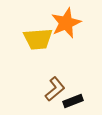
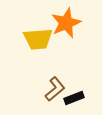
black rectangle: moved 1 px right, 3 px up
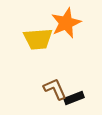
brown L-shape: rotated 75 degrees counterclockwise
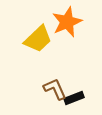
orange star: moved 1 px right, 1 px up
yellow trapezoid: rotated 40 degrees counterclockwise
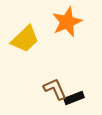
yellow trapezoid: moved 13 px left
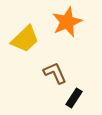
brown L-shape: moved 16 px up
black rectangle: rotated 36 degrees counterclockwise
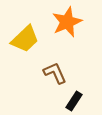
black rectangle: moved 3 px down
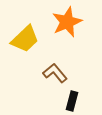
brown L-shape: rotated 15 degrees counterclockwise
black rectangle: moved 2 px left; rotated 18 degrees counterclockwise
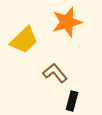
orange star: rotated 8 degrees clockwise
yellow trapezoid: moved 1 px left, 1 px down
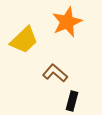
orange star: rotated 8 degrees counterclockwise
brown L-shape: rotated 10 degrees counterclockwise
